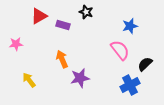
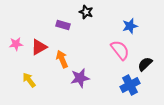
red triangle: moved 31 px down
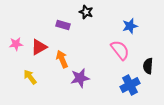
black semicircle: moved 3 px right, 2 px down; rotated 42 degrees counterclockwise
yellow arrow: moved 1 px right, 3 px up
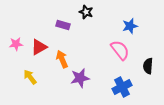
blue cross: moved 8 px left, 2 px down
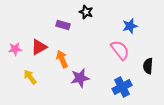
pink star: moved 1 px left, 5 px down
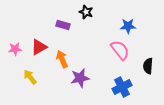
blue star: moved 2 px left; rotated 14 degrees clockwise
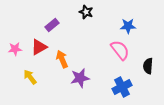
purple rectangle: moved 11 px left; rotated 56 degrees counterclockwise
